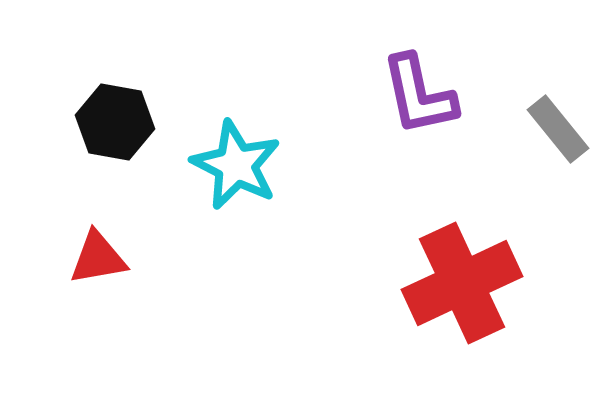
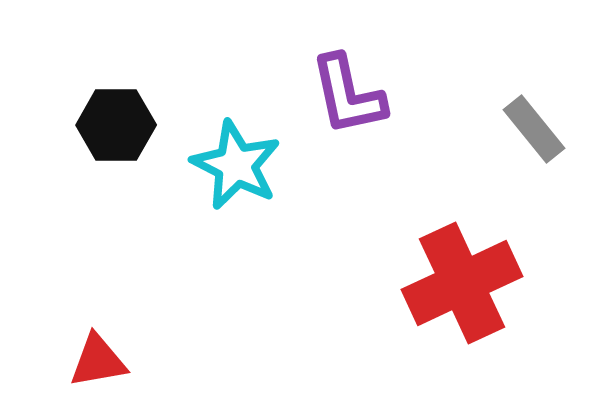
purple L-shape: moved 71 px left
black hexagon: moved 1 px right, 3 px down; rotated 10 degrees counterclockwise
gray rectangle: moved 24 px left
red triangle: moved 103 px down
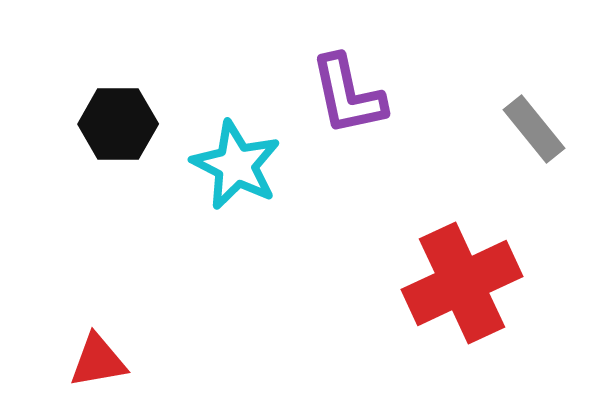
black hexagon: moved 2 px right, 1 px up
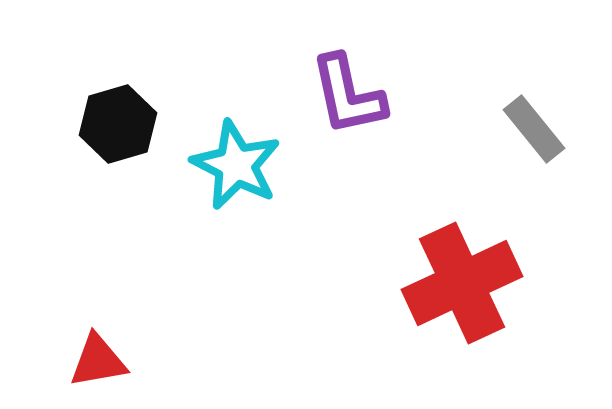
black hexagon: rotated 16 degrees counterclockwise
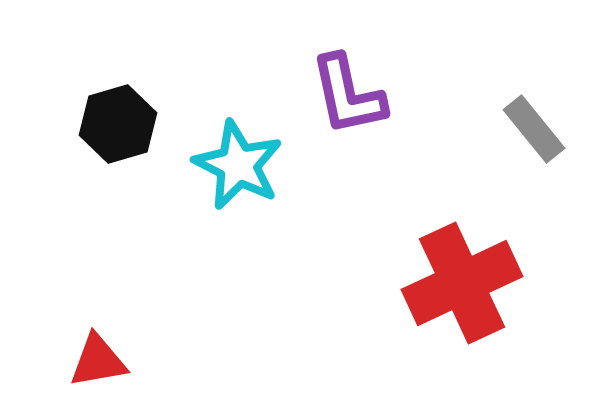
cyan star: moved 2 px right
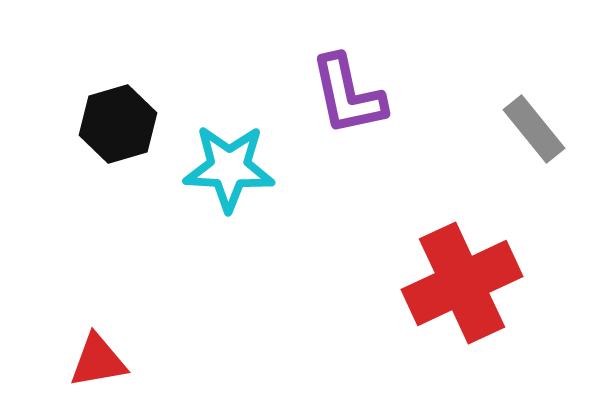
cyan star: moved 9 px left, 3 px down; rotated 24 degrees counterclockwise
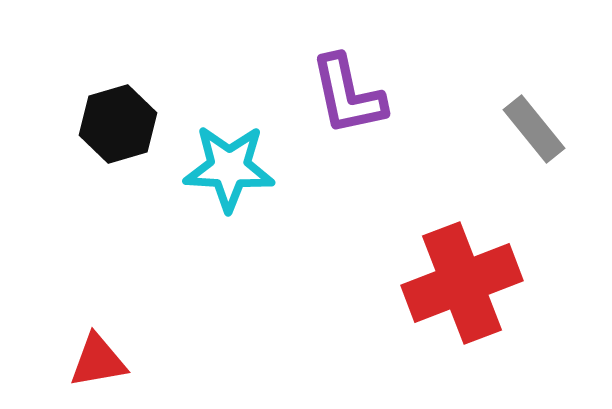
red cross: rotated 4 degrees clockwise
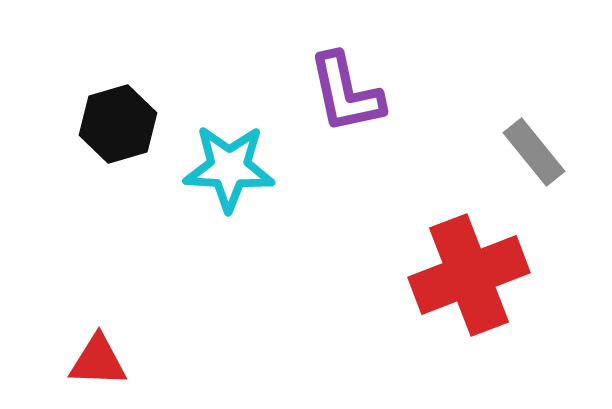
purple L-shape: moved 2 px left, 2 px up
gray rectangle: moved 23 px down
red cross: moved 7 px right, 8 px up
red triangle: rotated 12 degrees clockwise
